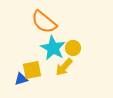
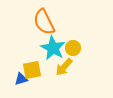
orange semicircle: rotated 24 degrees clockwise
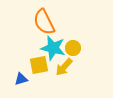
cyan star: rotated 15 degrees counterclockwise
yellow square: moved 7 px right, 5 px up
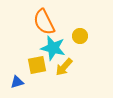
yellow circle: moved 7 px right, 12 px up
yellow square: moved 2 px left
blue triangle: moved 4 px left, 3 px down
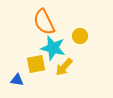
yellow square: moved 1 px left, 1 px up
blue triangle: moved 2 px up; rotated 24 degrees clockwise
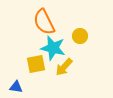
blue triangle: moved 1 px left, 7 px down
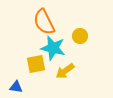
yellow arrow: moved 1 px right, 4 px down; rotated 12 degrees clockwise
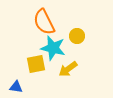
yellow circle: moved 3 px left
yellow arrow: moved 3 px right, 2 px up
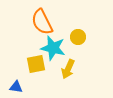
orange semicircle: moved 2 px left
yellow circle: moved 1 px right, 1 px down
yellow arrow: rotated 30 degrees counterclockwise
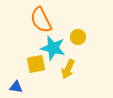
orange semicircle: moved 1 px left, 2 px up
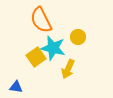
yellow square: moved 7 px up; rotated 24 degrees counterclockwise
